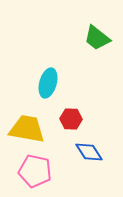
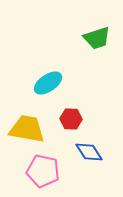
green trapezoid: rotated 56 degrees counterclockwise
cyan ellipse: rotated 40 degrees clockwise
pink pentagon: moved 8 px right
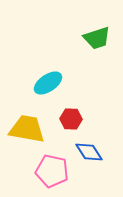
pink pentagon: moved 9 px right
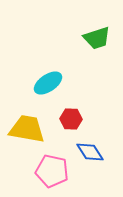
blue diamond: moved 1 px right
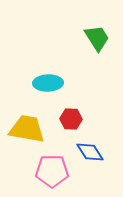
green trapezoid: rotated 104 degrees counterclockwise
cyan ellipse: rotated 32 degrees clockwise
pink pentagon: rotated 12 degrees counterclockwise
